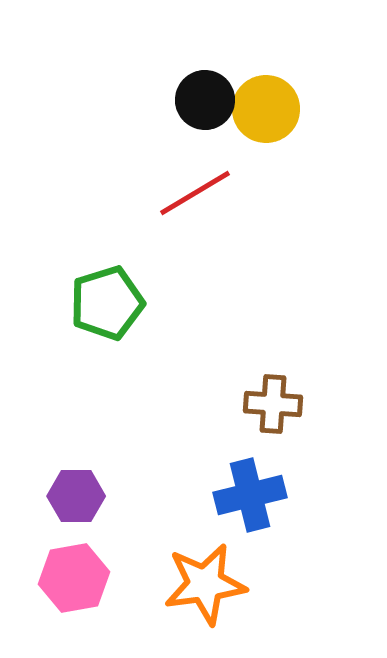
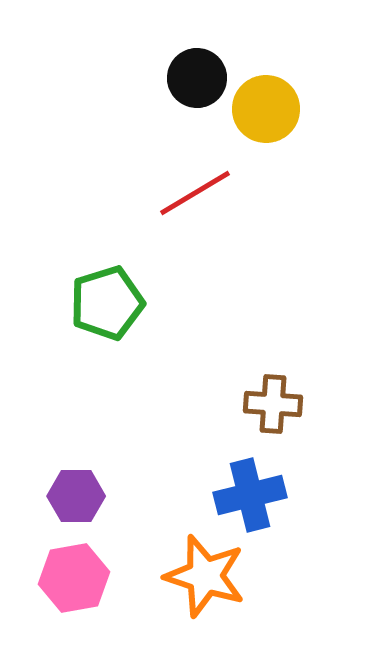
black circle: moved 8 px left, 22 px up
orange star: moved 8 px up; rotated 26 degrees clockwise
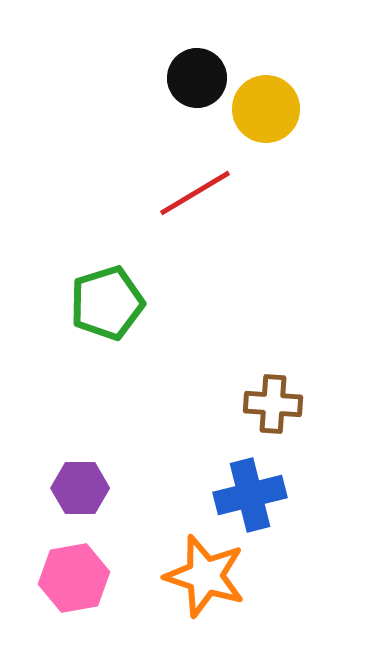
purple hexagon: moved 4 px right, 8 px up
